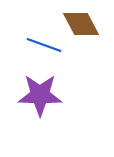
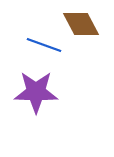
purple star: moved 4 px left, 3 px up
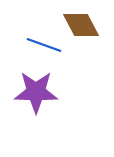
brown diamond: moved 1 px down
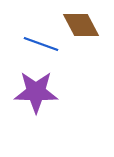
blue line: moved 3 px left, 1 px up
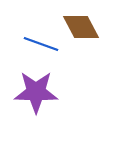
brown diamond: moved 2 px down
